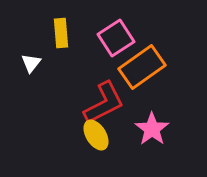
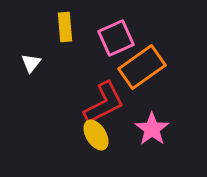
yellow rectangle: moved 4 px right, 6 px up
pink square: rotated 9 degrees clockwise
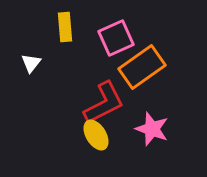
pink star: rotated 16 degrees counterclockwise
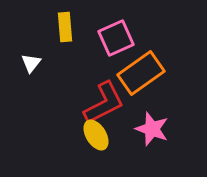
orange rectangle: moved 1 px left, 6 px down
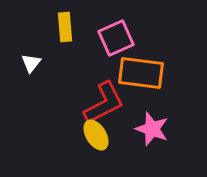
orange rectangle: rotated 42 degrees clockwise
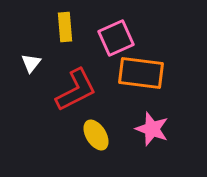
red L-shape: moved 28 px left, 13 px up
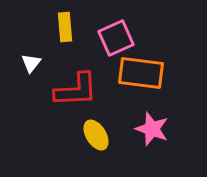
red L-shape: rotated 24 degrees clockwise
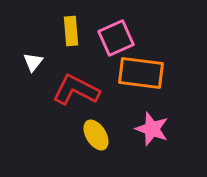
yellow rectangle: moved 6 px right, 4 px down
white triangle: moved 2 px right, 1 px up
red L-shape: rotated 150 degrees counterclockwise
